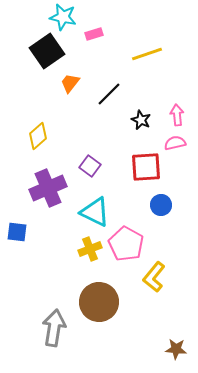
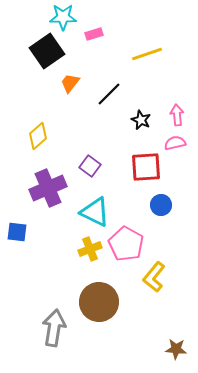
cyan star: rotated 12 degrees counterclockwise
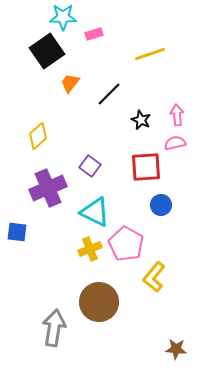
yellow line: moved 3 px right
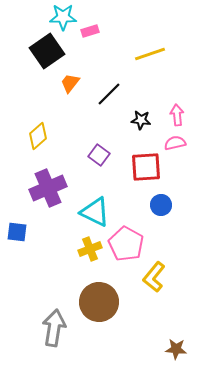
pink rectangle: moved 4 px left, 3 px up
black star: rotated 18 degrees counterclockwise
purple square: moved 9 px right, 11 px up
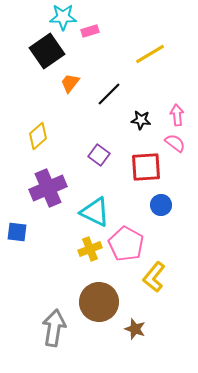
yellow line: rotated 12 degrees counterclockwise
pink semicircle: rotated 50 degrees clockwise
brown star: moved 41 px left, 20 px up; rotated 15 degrees clockwise
